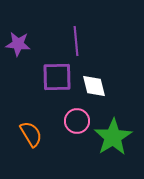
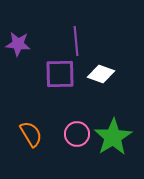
purple square: moved 3 px right, 3 px up
white diamond: moved 7 px right, 12 px up; rotated 56 degrees counterclockwise
pink circle: moved 13 px down
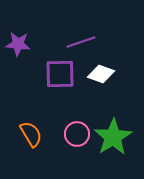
purple line: moved 5 px right, 1 px down; rotated 76 degrees clockwise
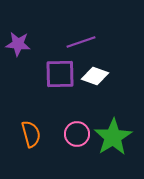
white diamond: moved 6 px left, 2 px down
orange semicircle: rotated 16 degrees clockwise
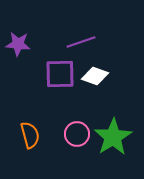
orange semicircle: moved 1 px left, 1 px down
